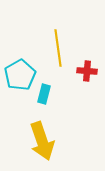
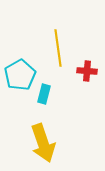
yellow arrow: moved 1 px right, 2 px down
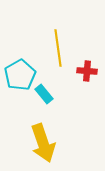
cyan rectangle: rotated 54 degrees counterclockwise
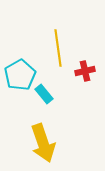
red cross: moved 2 px left; rotated 18 degrees counterclockwise
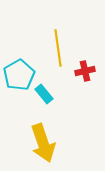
cyan pentagon: moved 1 px left
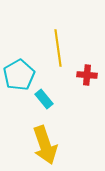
red cross: moved 2 px right, 4 px down; rotated 18 degrees clockwise
cyan rectangle: moved 5 px down
yellow arrow: moved 2 px right, 2 px down
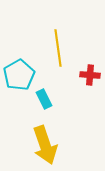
red cross: moved 3 px right
cyan rectangle: rotated 12 degrees clockwise
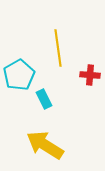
yellow arrow: rotated 141 degrees clockwise
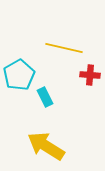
yellow line: moved 6 px right; rotated 69 degrees counterclockwise
cyan rectangle: moved 1 px right, 2 px up
yellow arrow: moved 1 px right, 1 px down
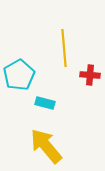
yellow line: rotated 72 degrees clockwise
cyan rectangle: moved 6 px down; rotated 48 degrees counterclockwise
yellow arrow: rotated 18 degrees clockwise
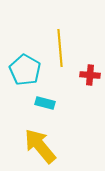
yellow line: moved 4 px left
cyan pentagon: moved 6 px right, 5 px up; rotated 12 degrees counterclockwise
yellow arrow: moved 6 px left
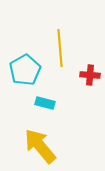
cyan pentagon: rotated 12 degrees clockwise
